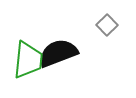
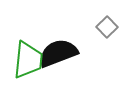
gray square: moved 2 px down
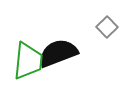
green trapezoid: moved 1 px down
